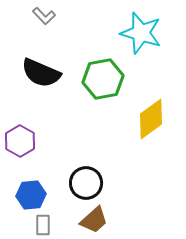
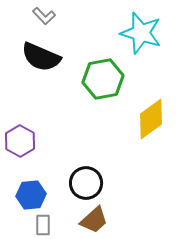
black semicircle: moved 16 px up
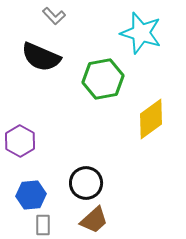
gray L-shape: moved 10 px right
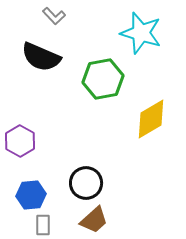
yellow diamond: rotated 6 degrees clockwise
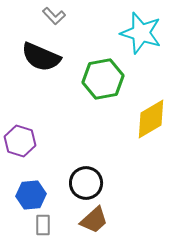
purple hexagon: rotated 12 degrees counterclockwise
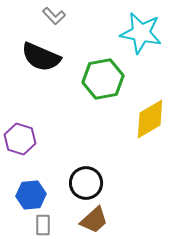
cyan star: rotated 6 degrees counterclockwise
yellow diamond: moved 1 px left
purple hexagon: moved 2 px up
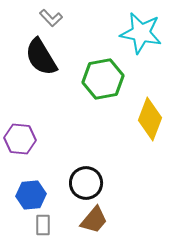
gray L-shape: moved 3 px left, 2 px down
black semicircle: rotated 36 degrees clockwise
yellow diamond: rotated 39 degrees counterclockwise
purple hexagon: rotated 12 degrees counterclockwise
brown trapezoid: rotated 8 degrees counterclockwise
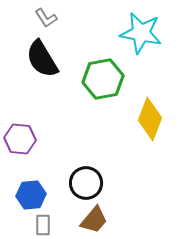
gray L-shape: moved 5 px left; rotated 10 degrees clockwise
black semicircle: moved 1 px right, 2 px down
